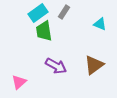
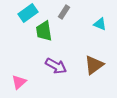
cyan rectangle: moved 10 px left
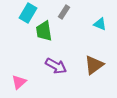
cyan rectangle: rotated 24 degrees counterclockwise
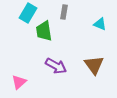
gray rectangle: rotated 24 degrees counterclockwise
brown triangle: rotated 30 degrees counterclockwise
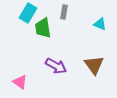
green trapezoid: moved 1 px left, 3 px up
pink triangle: moved 1 px right; rotated 42 degrees counterclockwise
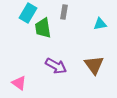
cyan triangle: rotated 32 degrees counterclockwise
pink triangle: moved 1 px left, 1 px down
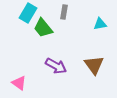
green trapezoid: rotated 30 degrees counterclockwise
